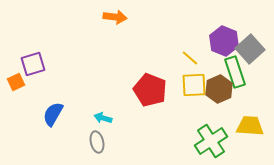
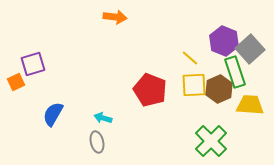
yellow trapezoid: moved 21 px up
green cross: rotated 12 degrees counterclockwise
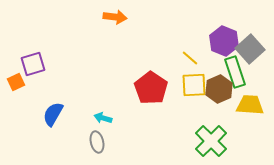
red pentagon: moved 1 px right, 2 px up; rotated 12 degrees clockwise
